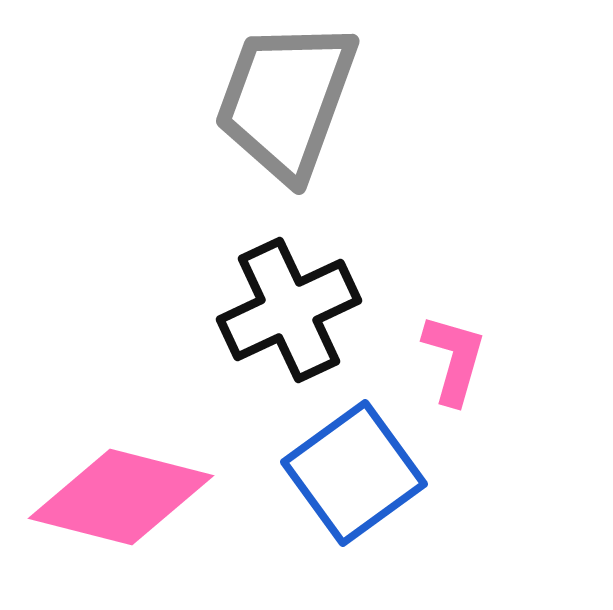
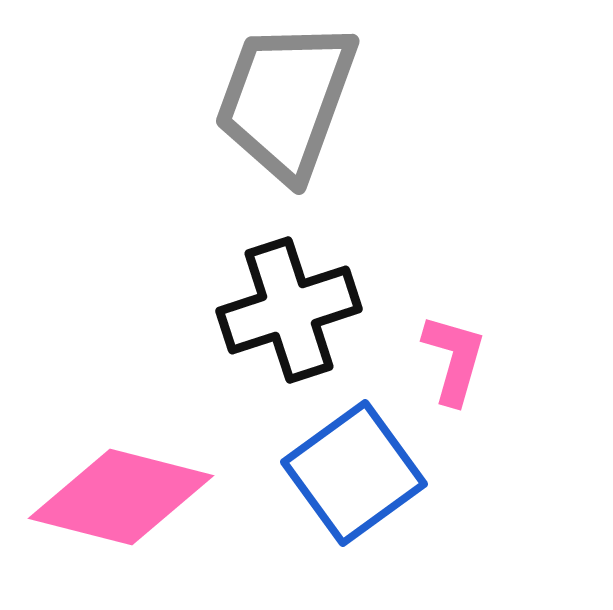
black cross: rotated 7 degrees clockwise
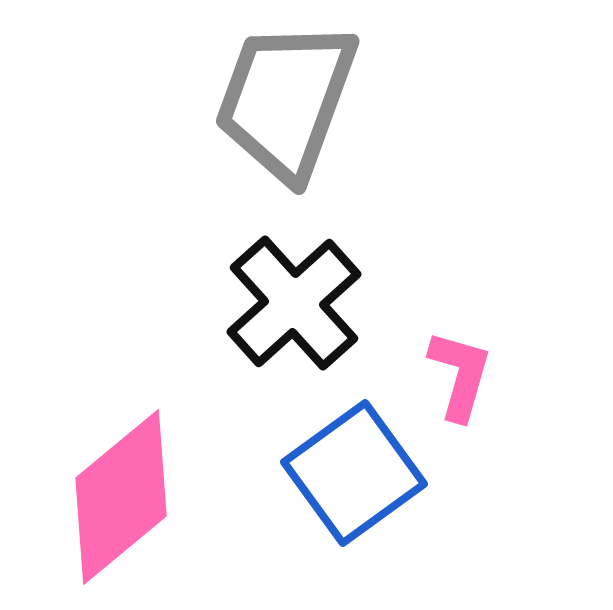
black cross: moved 5 px right, 7 px up; rotated 24 degrees counterclockwise
pink L-shape: moved 6 px right, 16 px down
pink diamond: rotated 54 degrees counterclockwise
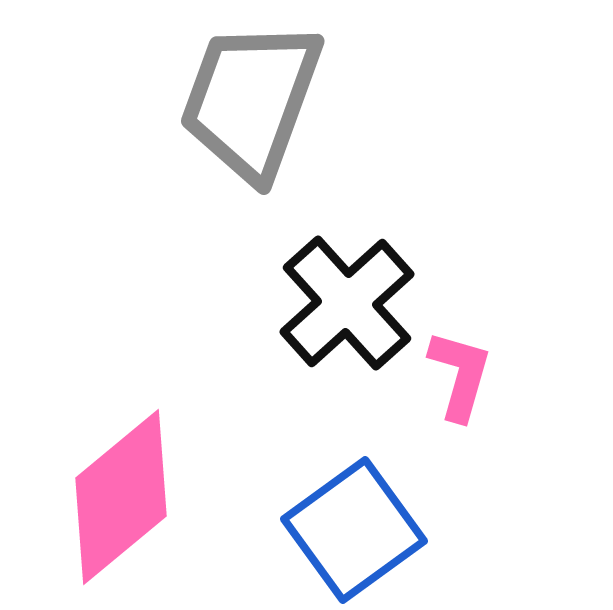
gray trapezoid: moved 35 px left
black cross: moved 53 px right
blue square: moved 57 px down
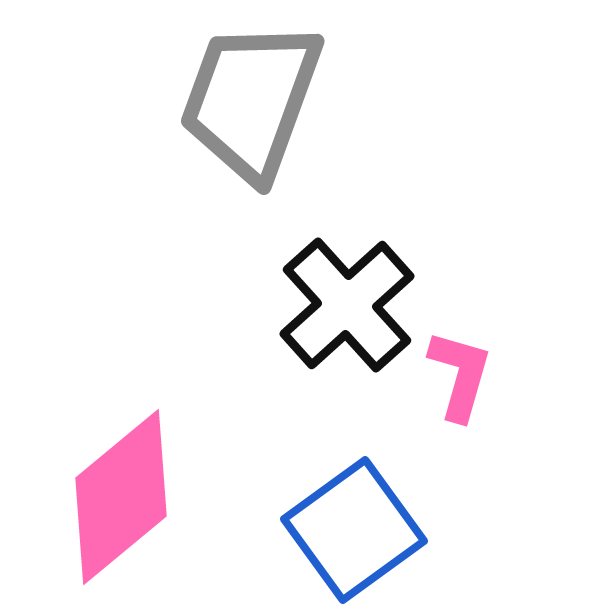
black cross: moved 2 px down
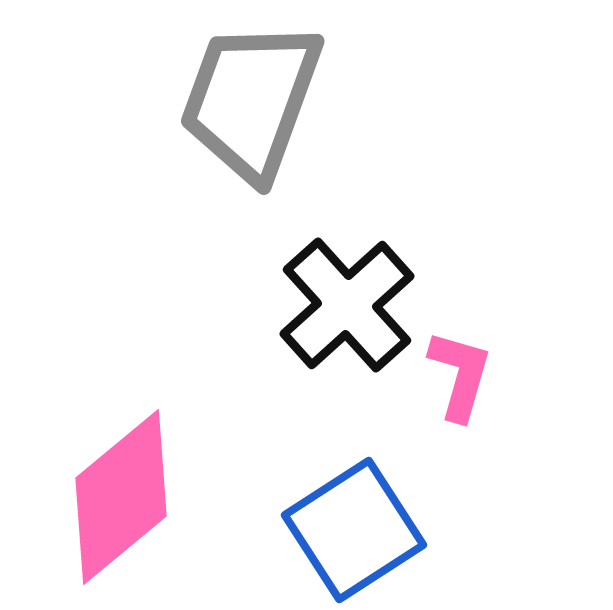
blue square: rotated 3 degrees clockwise
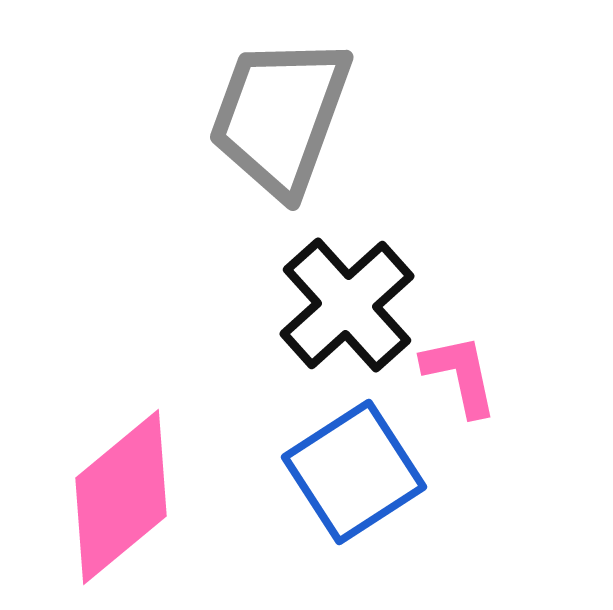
gray trapezoid: moved 29 px right, 16 px down
pink L-shape: rotated 28 degrees counterclockwise
blue square: moved 58 px up
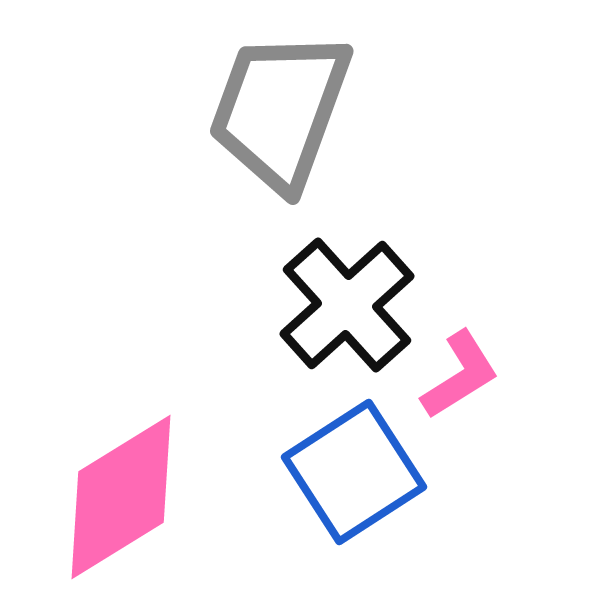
gray trapezoid: moved 6 px up
pink L-shape: rotated 70 degrees clockwise
pink diamond: rotated 8 degrees clockwise
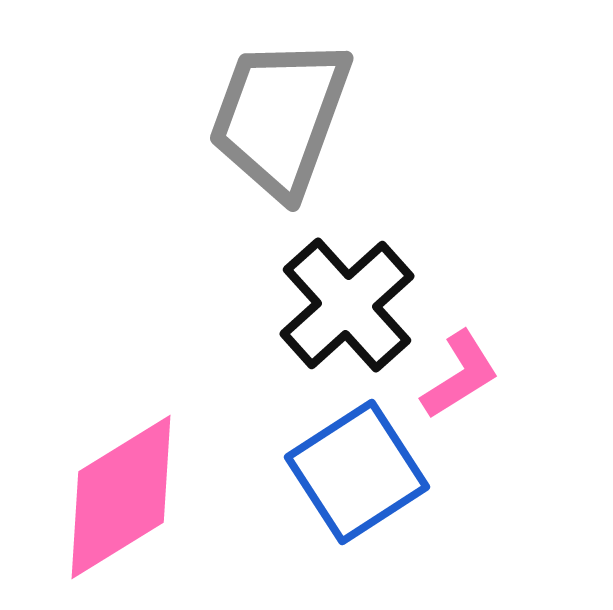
gray trapezoid: moved 7 px down
blue square: moved 3 px right
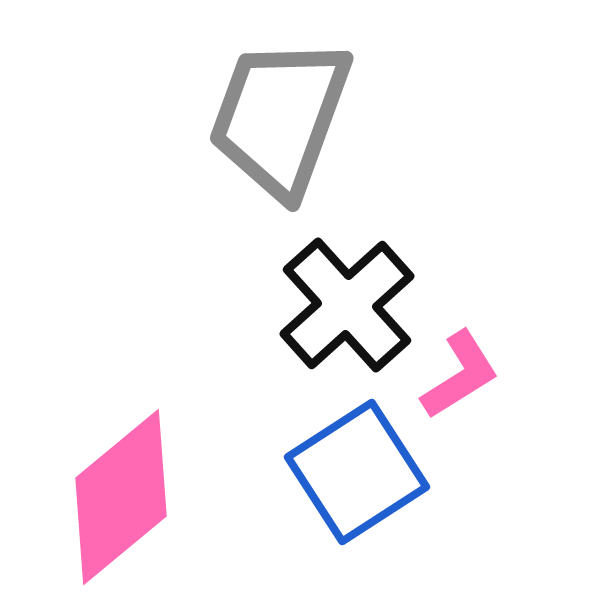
pink diamond: rotated 8 degrees counterclockwise
